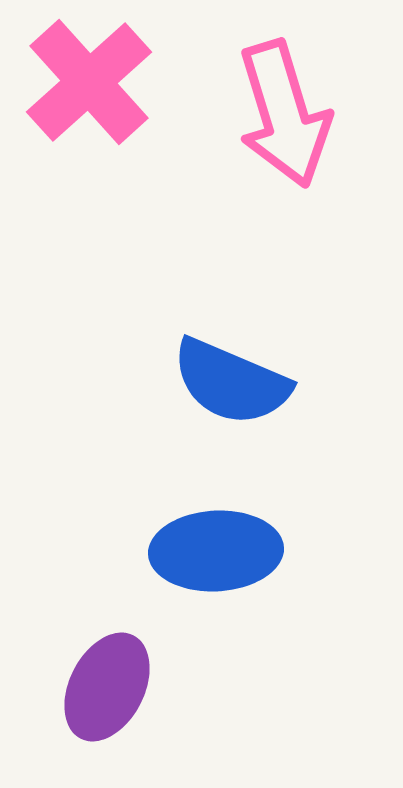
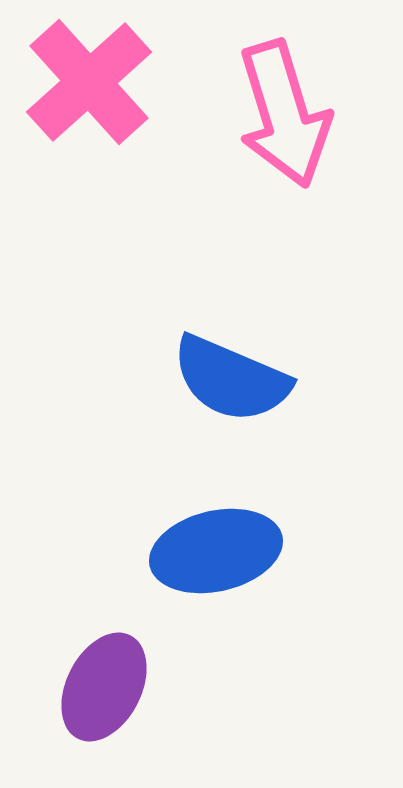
blue semicircle: moved 3 px up
blue ellipse: rotated 10 degrees counterclockwise
purple ellipse: moved 3 px left
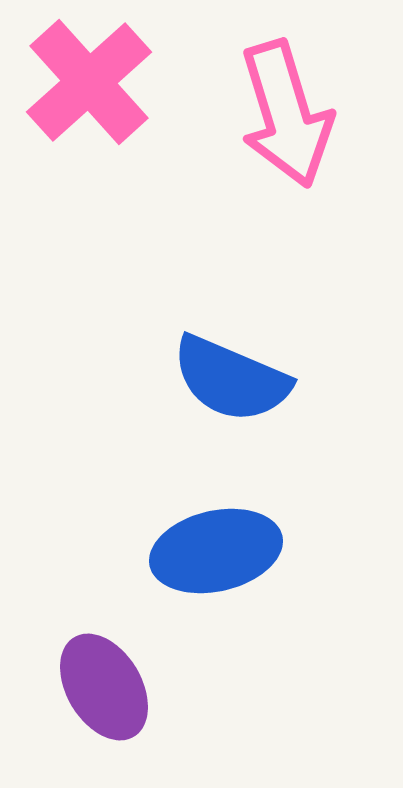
pink arrow: moved 2 px right
purple ellipse: rotated 58 degrees counterclockwise
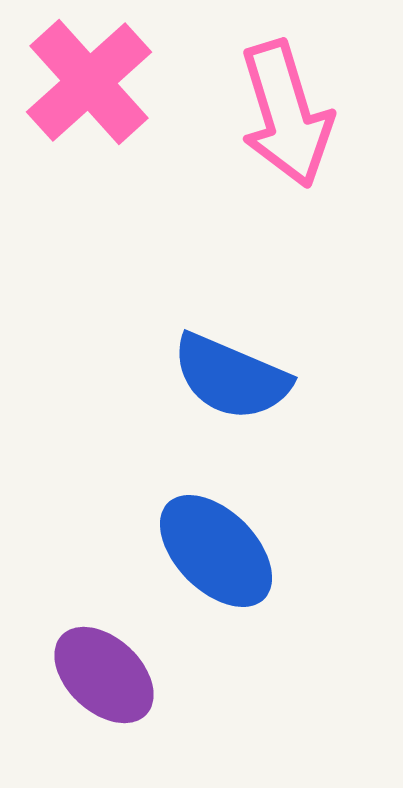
blue semicircle: moved 2 px up
blue ellipse: rotated 58 degrees clockwise
purple ellipse: moved 12 px up; rotated 16 degrees counterclockwise
